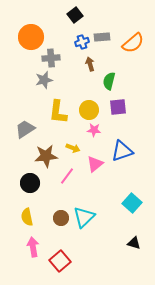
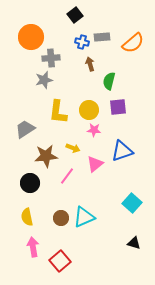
blue cross: rotated 32 degrees clockwise
cyan triangle: rotated 20 degrees clockwise
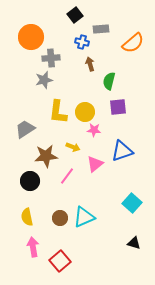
gray rectangle: moved 1 px left, 8 px up
yellow circle: moved 4 px left, 2 px down
yellow arrow: moved 1 px up
black circle: moved 2 px up
brown circle: moved 1 px left
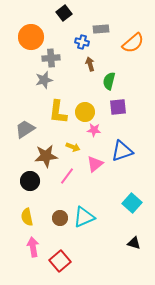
black square: moved 11 px left, 2 px up
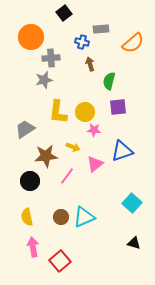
brown circle: moved 1 px right, 1 px up
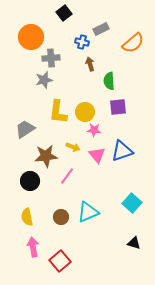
gray rectangle: rotated 21 degrees counterclockwise
green semicircle: rotated 18 degrees counterclockwise
pink triangle: moved 2 px right, 9 px up; rotated 30 degrees counterclockwise
cyan triangle: moved 4 px right, 5 px up
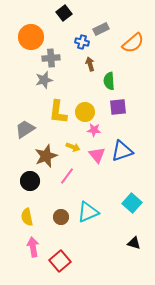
brown star: rotated 15 degrees counterclockwise
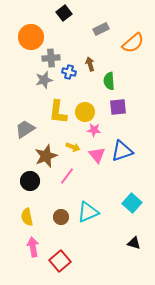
blue cross: moved 13 px left, 30 px down
